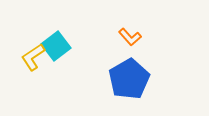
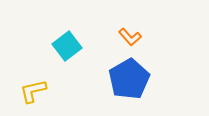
cyan square: moved 11 px right
yellow L-shape: moved 34 px down; rotated 20 degrees clockwise
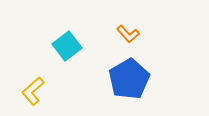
orange L-shape: moved 2 px left, 3 px up
yellow L-shape: rotated 28 degrees counterclockwise
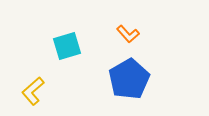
cyan square: rotated 20 degrees clockwise
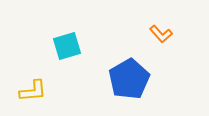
orange L-shape: moved 33 px right
yellow L-shape: rotated 144 degrees counterclockwise
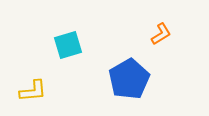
orange L-shape: rotated 80 degrees counterclockwise
cyan square: moved 1 px right, 1 px up
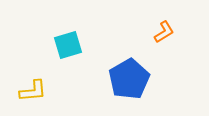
orange L-shape: moved 3 px right, 2 px up
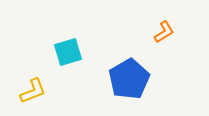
cyan square: moved 7 px down
yellow L-shape: rotated 16 degrees counterclockwise
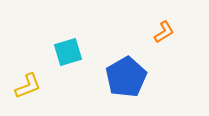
blue pentagon: moved 3 px left, 2 px up
yellow L-shape: moved 5 px left, 5 px up
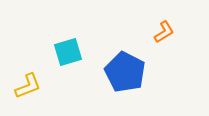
blue pentagon: moved 1 px left, 5 px up; rotated 15 degrees counterclockwise
